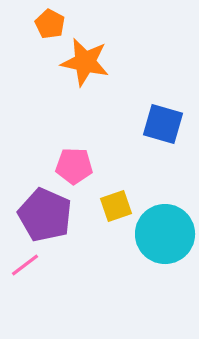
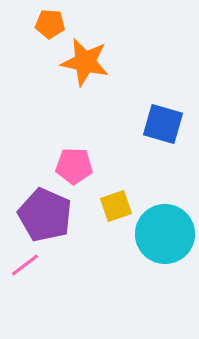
orange pentagon: rotated 24 degrees counterclockwise
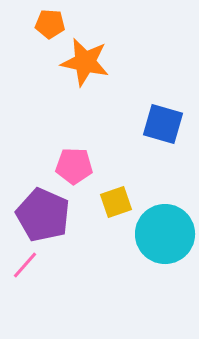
yellow square: moved 4 px up
purple pentagon: moved 2 px left
pink line: rotated 12 degrees counterclockwise
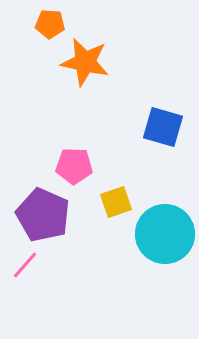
blue square: moved 3 px down
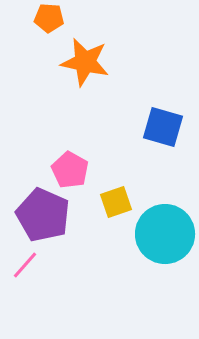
orange pentagon: moved 1 px left, 6 px up
pink pentagon: moved 4 px left, 4 px down; rotated 27 degrees clockwise
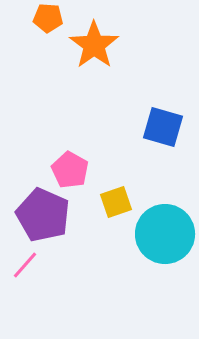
orange pentagon: moved 1 px left
orange star: moved 9 px right, 17 px up; rotated 24 degrees clockwise
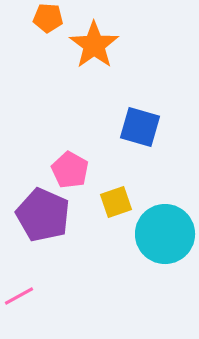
blue square: moved 23 px left
pink line: moved 6 px left, 31 px down; rotated 20 degrees clockwise
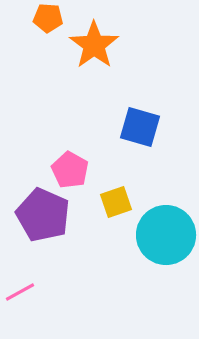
cyan circle: moved 1 px right, 1 px down
pink line: moved 1 px right, 4 px up
